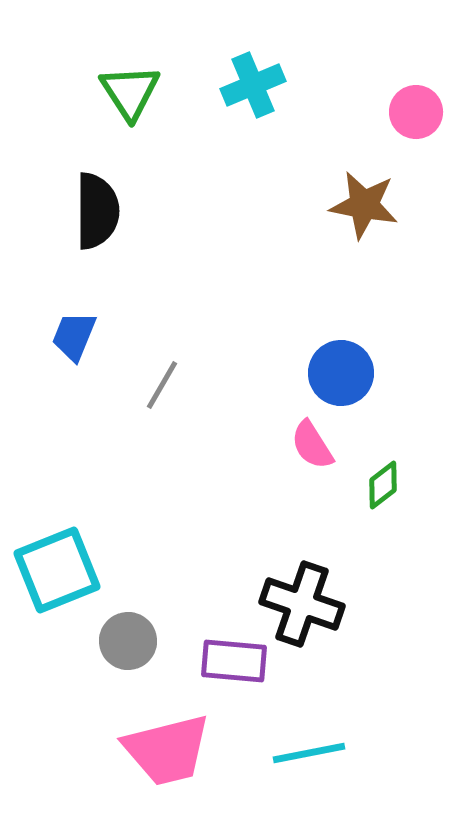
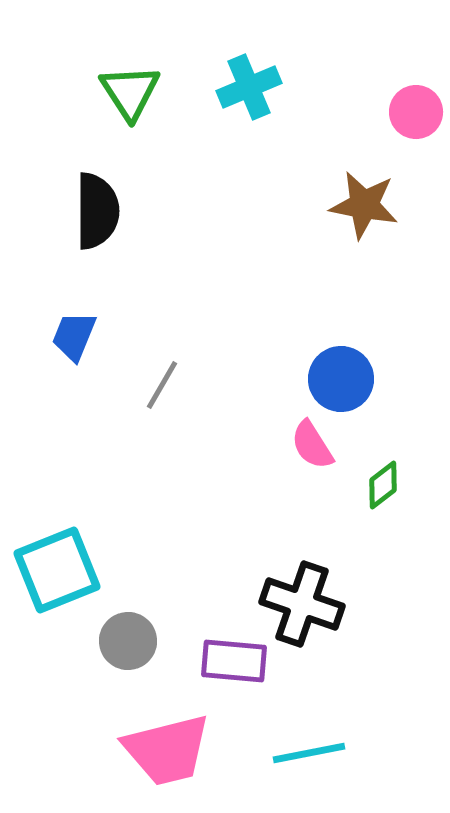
cyan cross: moved 4 px left, 2 px down
blue circle: moved 6 px down
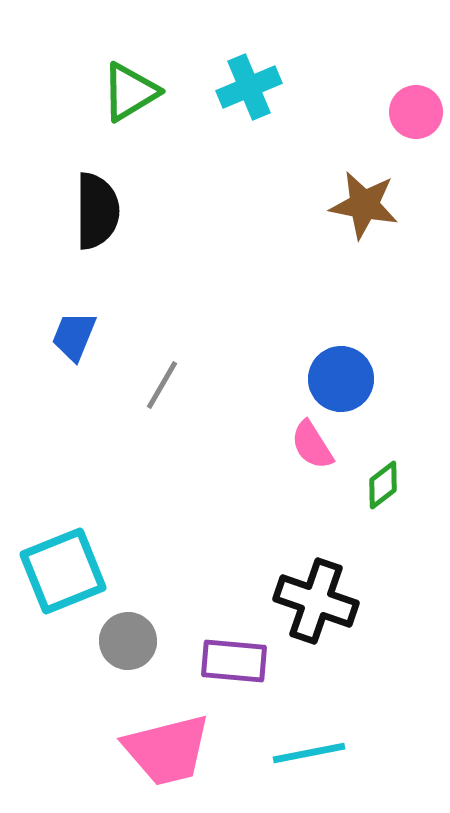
green triangle: rotated 32 degrees clockwise
cyan square: moved 6 px right, 1 px down
black cross: moved 14 px right, 3 px up
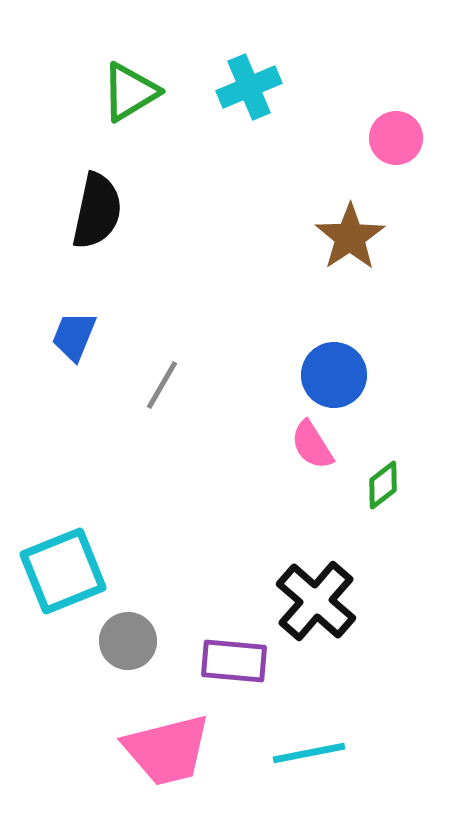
pink circle: moved 20 px left, 26 px down
brown star: moved 14 px left, 32 px down; rotated 28 degrees clockwise
black semicircle: rotated 12 degrees clockwise
blue circle: moved 7 px left, 4 px up
black cross: rotated 22 degrees clockwise
